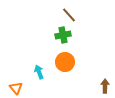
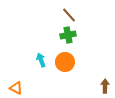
green cross: moved 5 px right
cyan arrow: moved 2 px right, 12 px up
orange triangle: rotated 24 degrees counterclockwise
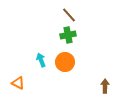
orange triangle: moved 2 px right, 5 px up
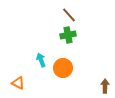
orange circle: moved 2 px left, 6 px down
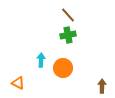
brown line: moved 1 px left
cyan arrow: rotated 24 degrees clockwise
brown arrow: moved 3 px left
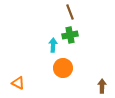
brown line: moved 2 px right, 3 px up; rotated 21 degrees clockwise
green cross: moved 2 px right
cyan arrow: moved 12 px right, 15 px up
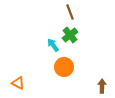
green cross: rotated 28 degrees counterclockwise
cyan arrow: rotated 40 degrees counterclockwise
orange circle: moved 1 px right, 1 px up
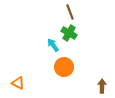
green cross: moved 1 px left, 2 px up; rotated 21 degrees counterclockwise
